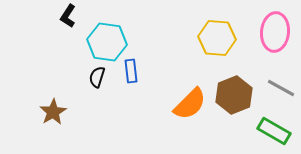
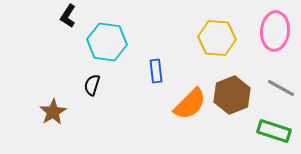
pink ellipse: moved 1 px up
blue rectangle: moved 25 px right
black semicircle: moved 5 px left, 8 px down
brown hexagon: moved 2 px left
green rectangle: rotated 12 degrees counterclockwise
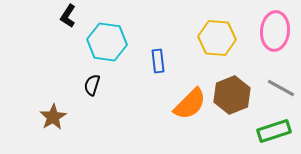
blue rectangle: moved 2 px right, 10 px up
brown star: moved 5 px down
green rectangle: rotated 36 degrees counterclockwise
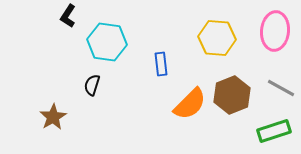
blue rectangle: moved 3 px right, 3 px down
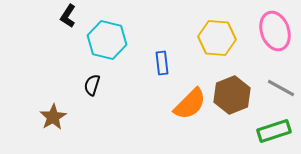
pink ellipse: rotated 24 degrees counterclockwise
cyan hexagon: moved 2 px up; rotated 6 degrees clockwise
blue rectangle: moved 1 px right, 1 px up
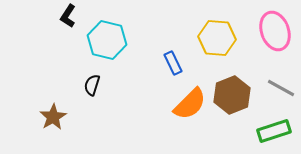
blue rectangle: moved 11 px right; rotated 20 degrees counterclockwise
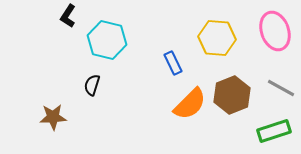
brown star: rotated 28 degrees clockwise
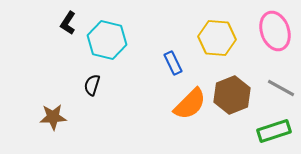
black L-shape: moved 7 px down
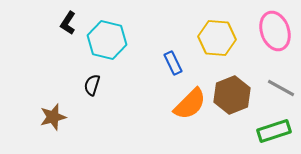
brown star: rotated 12 degrees counterclockwise
